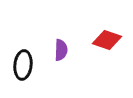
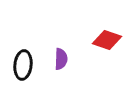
purple semicircle: moved 9 px down
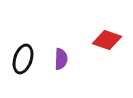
black ellipse: moved 6 px up; rotated 12 degrees clockwise
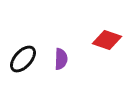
black ellipse: rotated 24 degrees clockwise
